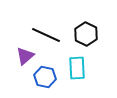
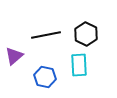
black line: rotated 36 degrees counterclockwise
purple triangle: moved 11 px left
cyan rectangle: moved 2 px right, 3 px up
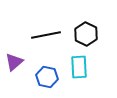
purple triangle: moved 6 px down
cyan rectangle: moved 2 px down
blue hexagon: moved 2 px right
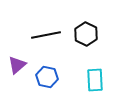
purple triangle: moved 3 px right, 3 px down
cyan rectangle: moved 16 px right, 13 px down
